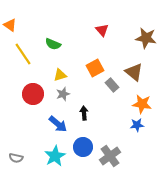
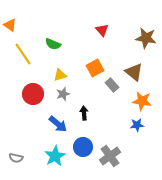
orange star: moved 3 px up
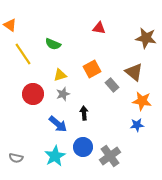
red triangle: moved 3 px left, 2 px up; rotated 40 degrees counterclockwise
orange square: moved 3 px left, 1 px down
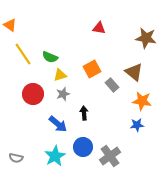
green semicircle: moved 3 px left, 13 px down
